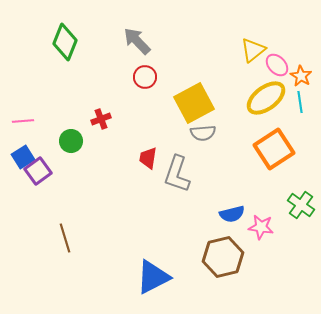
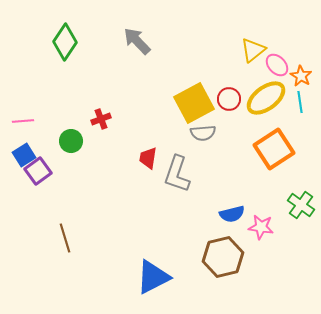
green diamond: rotated 12 degrees clockwise
red circle: moved 84 px right, 22 px down
blue square: moved 1 px right, 2 px up
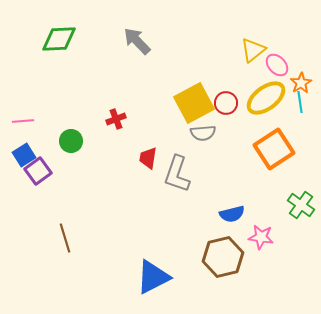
green diamond: moved 6 px left, 3 px up; rotated 54 degrees clockwise
orange star: moved 7 px down; rotated 10 degrees clockwise
red circle: moved 3 px left, 4 px down
red cross: moved 15 px right
pink star: moved 10 px down
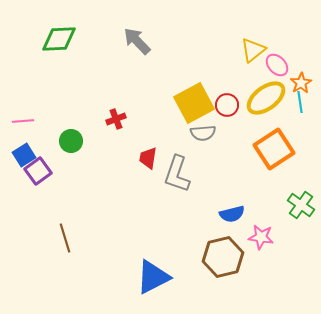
red circle: moved 1 px right, 2 px down
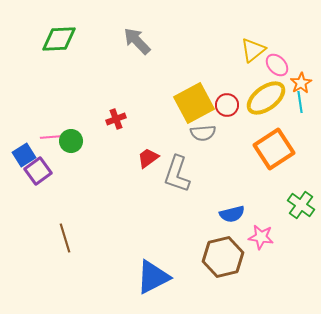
pink line: moved 28 px right, 16 px down
red trapezoid: rotated 45 degrees clockwise
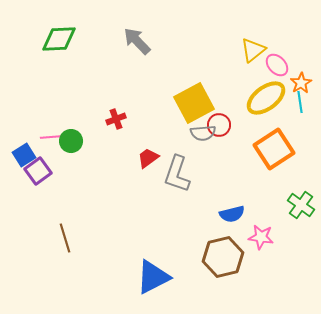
red circle: moved 8 px left, 20 px down
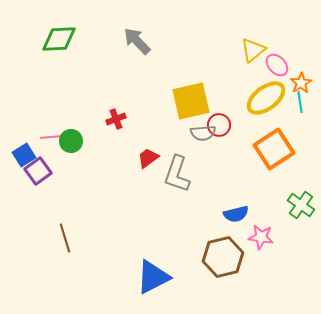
yellow square: moved 3 px left, 2 px up; rotated 15 degrees clockwise
blue semicircle: moved 4 px right
